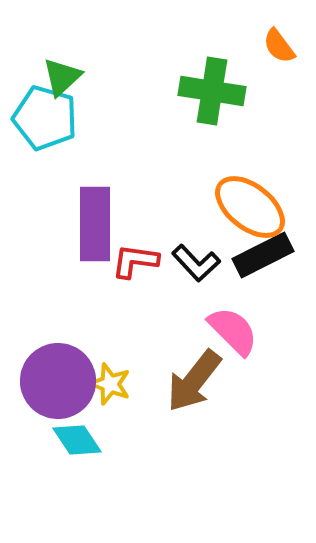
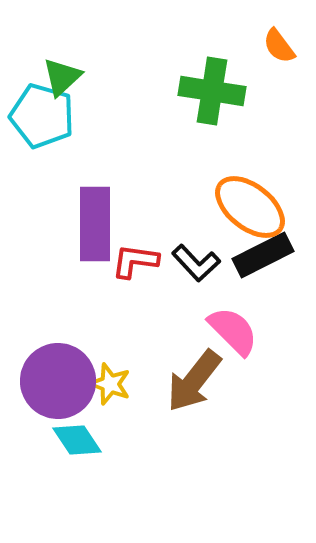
cyan pentagon: moved 3 px left, 2 px up
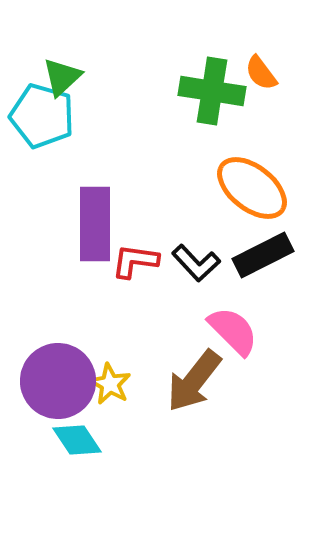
orange semicircle: moved 18 px left, 27 px down
orange ellipse: moved 2 px right, 19 px up
yellow star: rotated 9 degrees clockwise
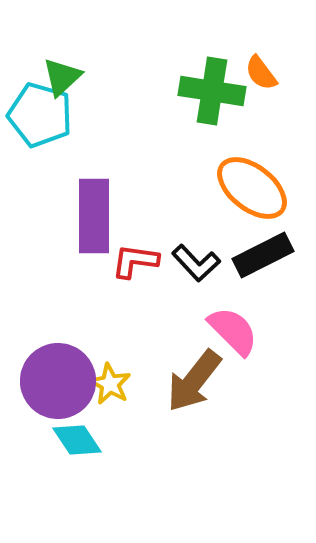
cyan pentagon: moved 2 px left, 1 px up
purple rectangle: moved 1 px left, 8 px up
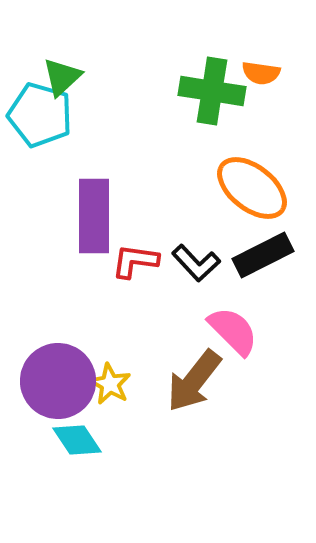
orange semicircle: rotated 45 degrees counterclockwise
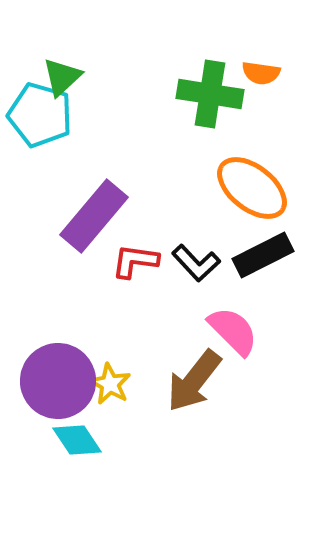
green cross: moved 2 px left, 3 px down
purple rectangle: rotated 40 degrees clockwise
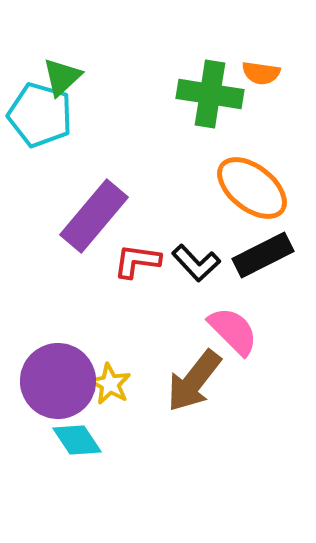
red L-shape: moved 2 px right
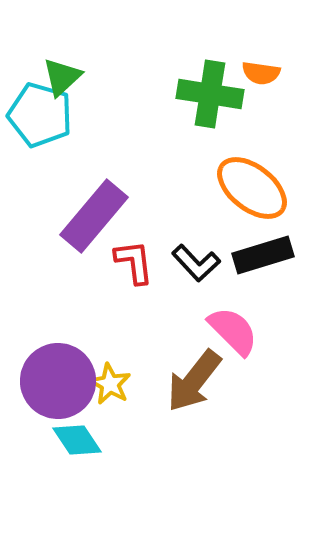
black rectangle: rotated 10 degrees clockwise
red L-shape: moved 3 px left, 1 px down; rotated 75 degrees clockwise
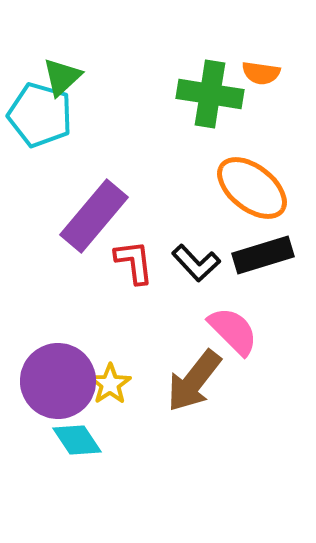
yellow star: rotated 9 degrees clockwise
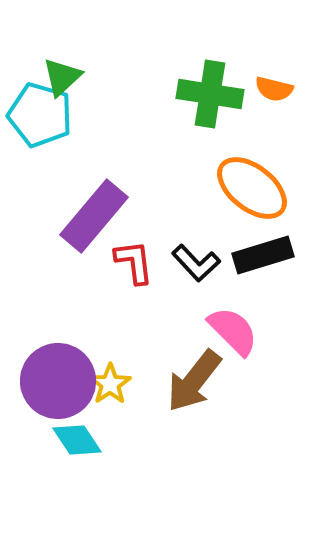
orange semicircle: moved 13 px right, 16 px down; rotated 6 degrees clockwise
